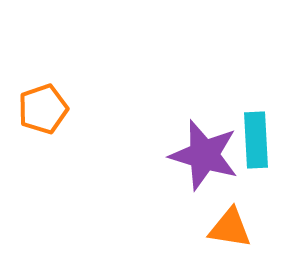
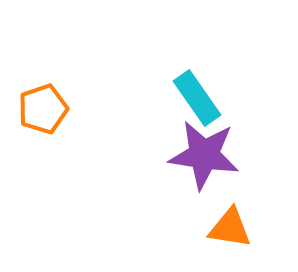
cyan rectangle: moved 59 px left, 42 px up; rotated 32 degrees counterclockwise
purple star: rotated 8 degrees counterclockwise
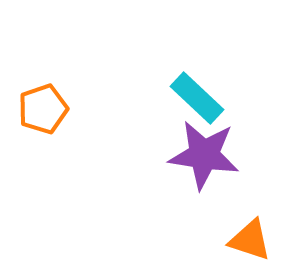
cyan rectangle: rotated 12 degrees counterclockwise
orange triangle: moved 20 px right, 12 px down; rotated 9 degrees clockwise
